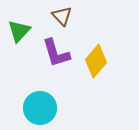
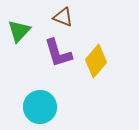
brown triangle: moved 1 px right, 1 px down; rotated 25 degrees counterclockwise
purple L-shape: moved 2 px right
cyan circle: moved 1 px up
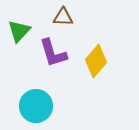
brown triangle: rotated 20 degrees counterclockwise
purple L-shape: moved 5 px left
cyan circle: moved 4 px left, 1 px up
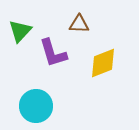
brown triangle: moved 16 px right, 7 px down
green triangle: moved 1 px right
yellow diamond: moved 7 px right, 2 px down; rotated 28 degrees clockwise
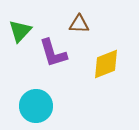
yellow diamond: moved 3 px right, 1 px down
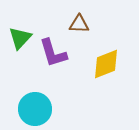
green triangle: moved 7 px down
cyan circle: moved 1 px left, 3 px down
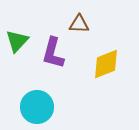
green triangle: moved 3 px left, 3 px down
purple L-shape: rotated 32 degrees clockwise
cyan circle: moved 2 px right, 2 px up
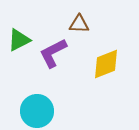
green triangle: moved 2 px right, 1 px up; rotated 20 degrees clockwise
purple L-shape: rotated 48 degrees clockwise
cyan circle: moved 4 px down
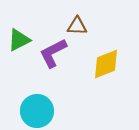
brown triangle: moved 2 px left, 2 px down
